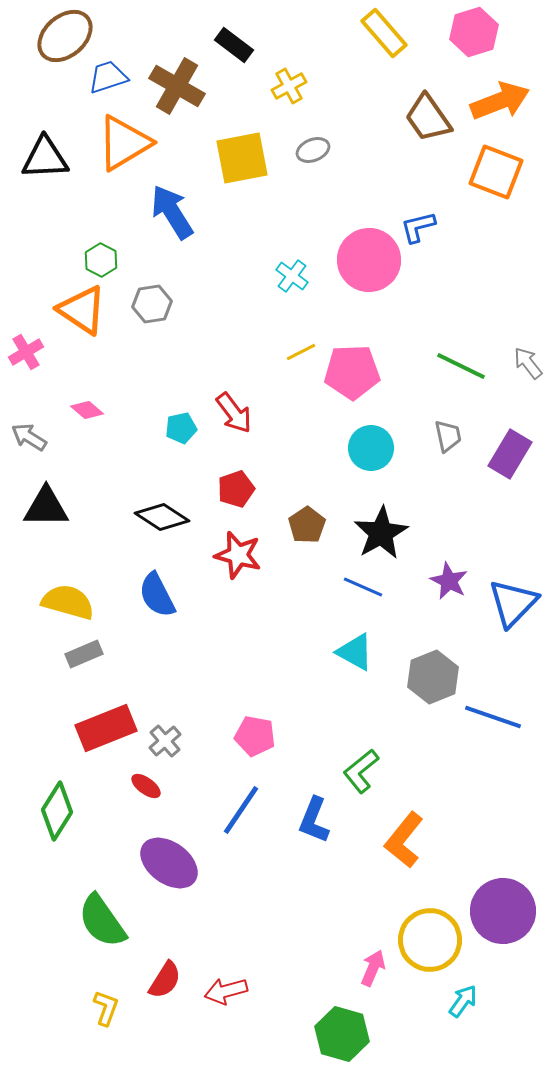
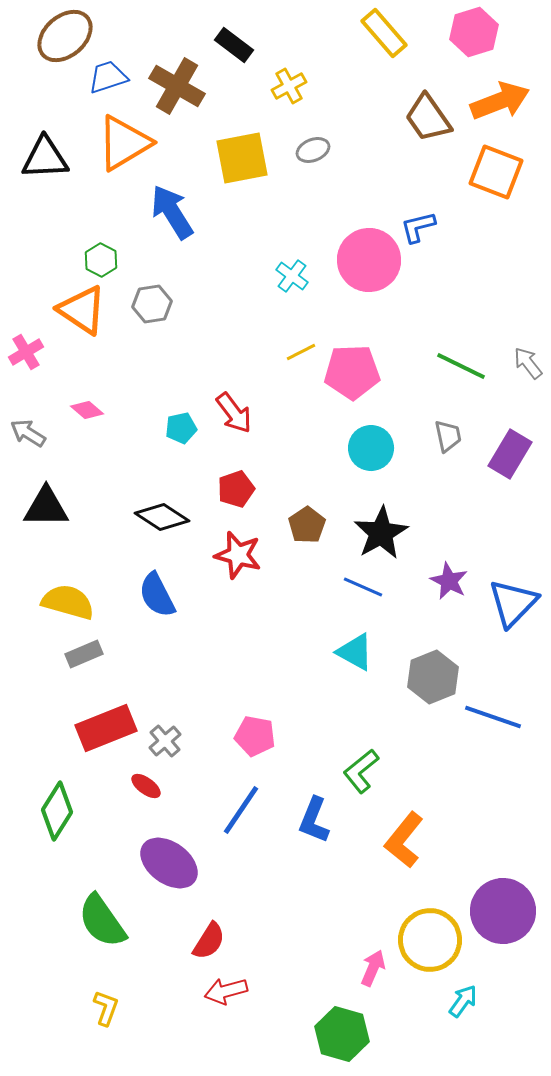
gray arrow at (29, 437): moved 1 px left, 4 px up
red semicircle at (165, 980): moved 44 px right, 39 px up
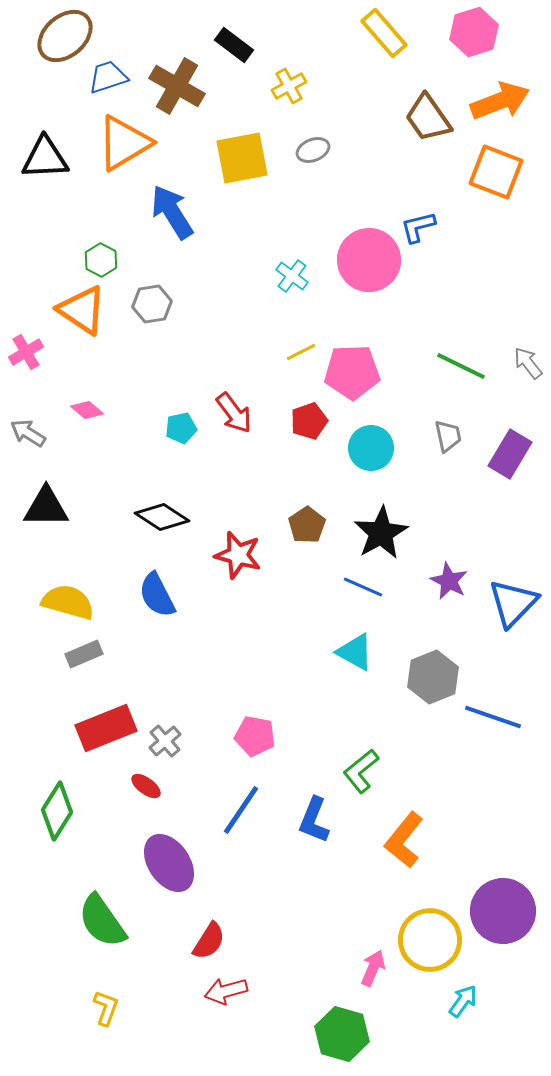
red pentagon at (236, 489): moved 73 px right, 68 px up
purple ellipse at (169, 863): rotated 20 degrees clockwise
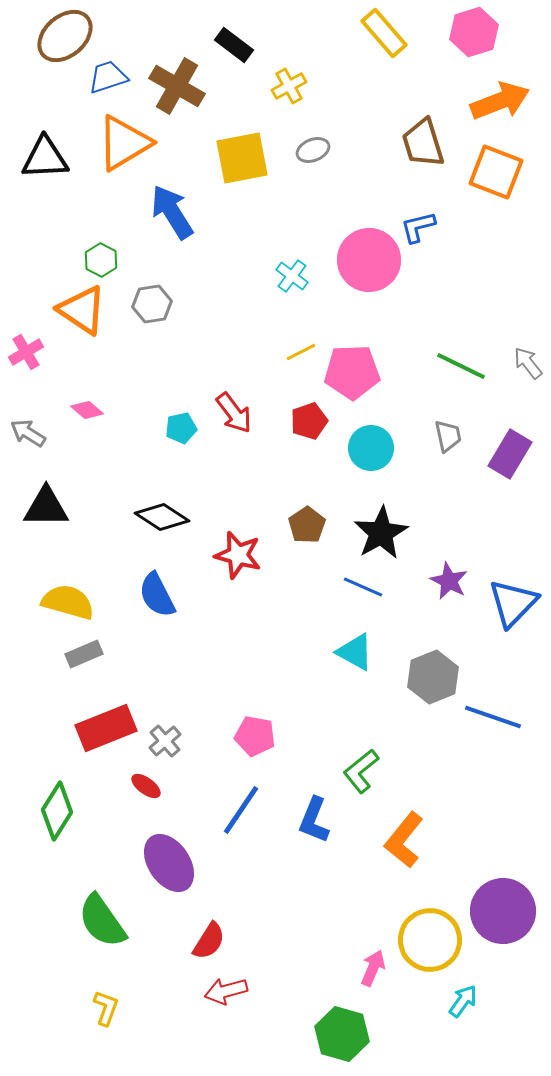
brown trapezoid at (428, 118): moved 5 px left, 25 px down; rotated 18 degrees clockwise
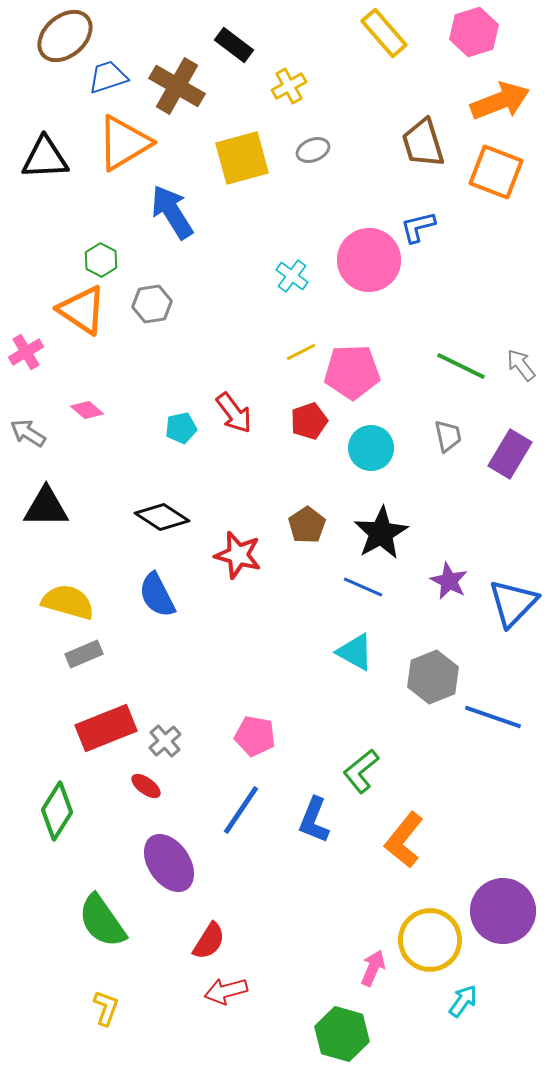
yellow square at (242, 158): rotated 4 degrees counterclockwise
gray arrow at (528, 363): moved 7 px left, 2 px down
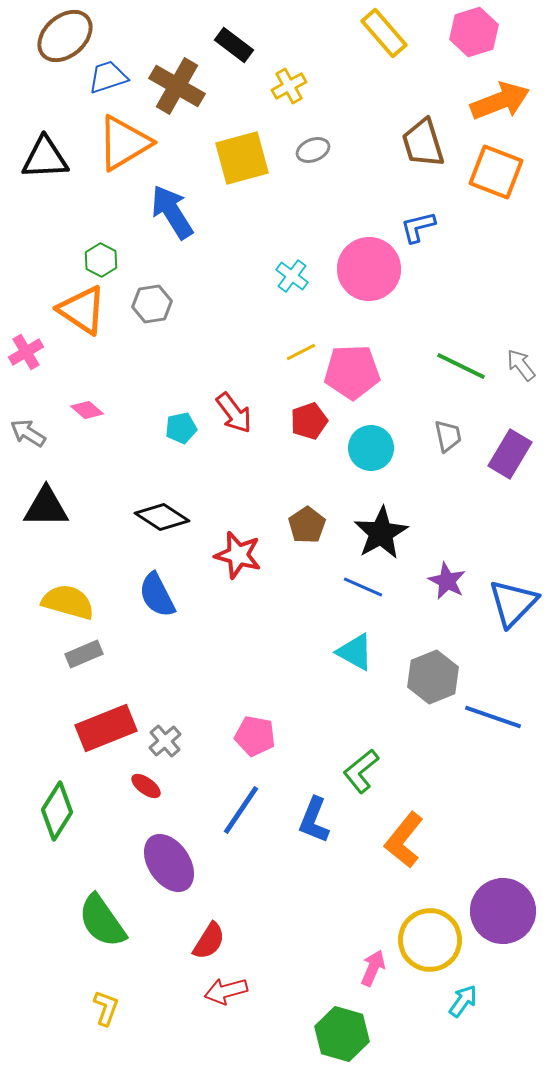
pink circle at (369, 260): moved 9 px down
purple star at (449, 581): moved 2 px left
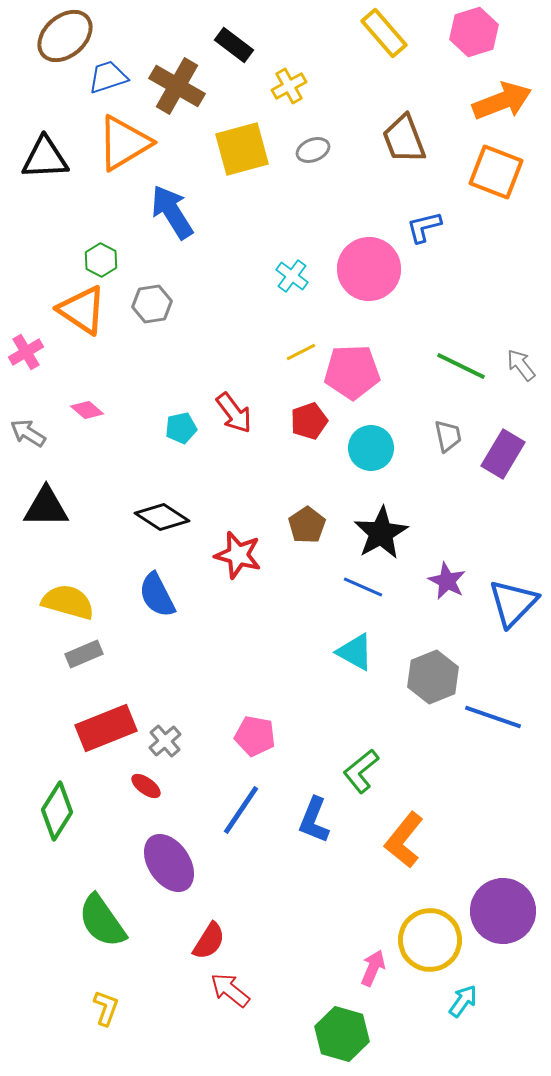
orange arrow at (500, 101): moved 2 px right
brown trapezoid at (423, 143): moved 19 px left, 4 px up; rotated 4 degrees counterclockwise
yellow square at (242, 158): moved 9 px up
blue L-shape at (418, 227): moved 6 px right
purple rectangle at (510, 454): moved 7 px left
red arrow at (226, 991): moved 4 px right, 1 px up; rotated 54 degrees clockwise
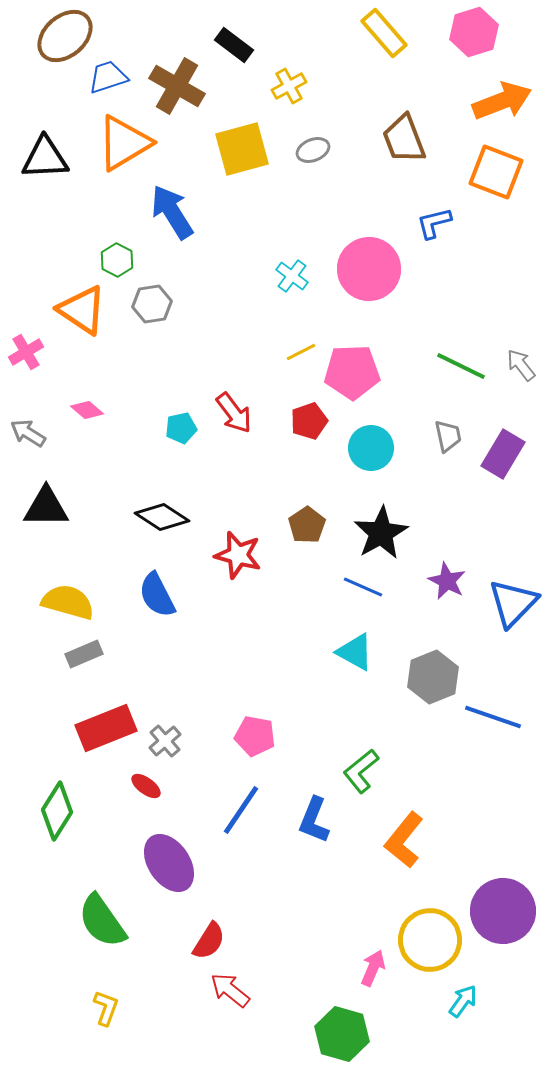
blue L-shape at (424, 227): moved 10 px right, 4 px up
green hexagon at (101, 260): moved 16 px right
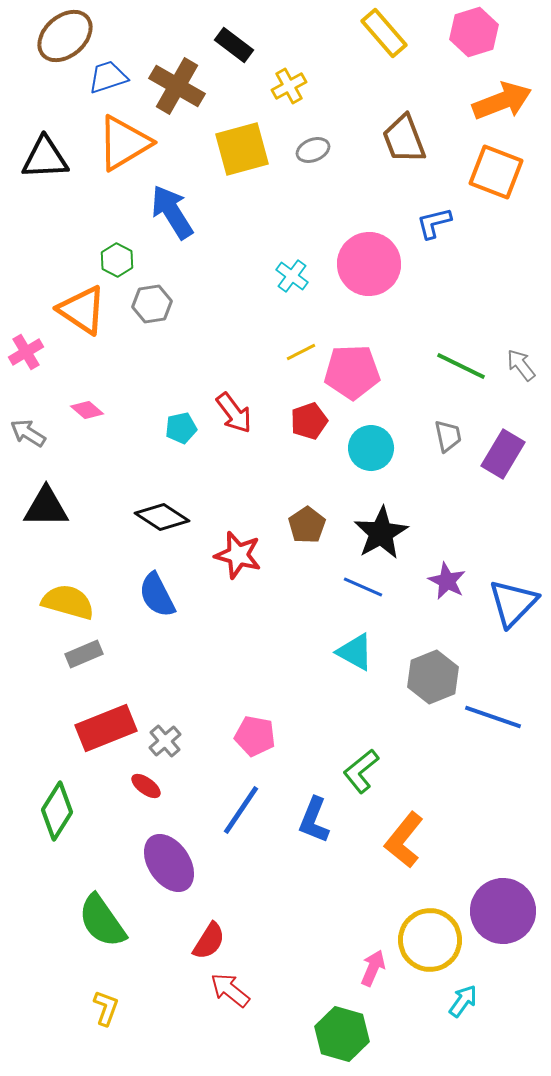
pink circle at (369, 269): moved 5 px up
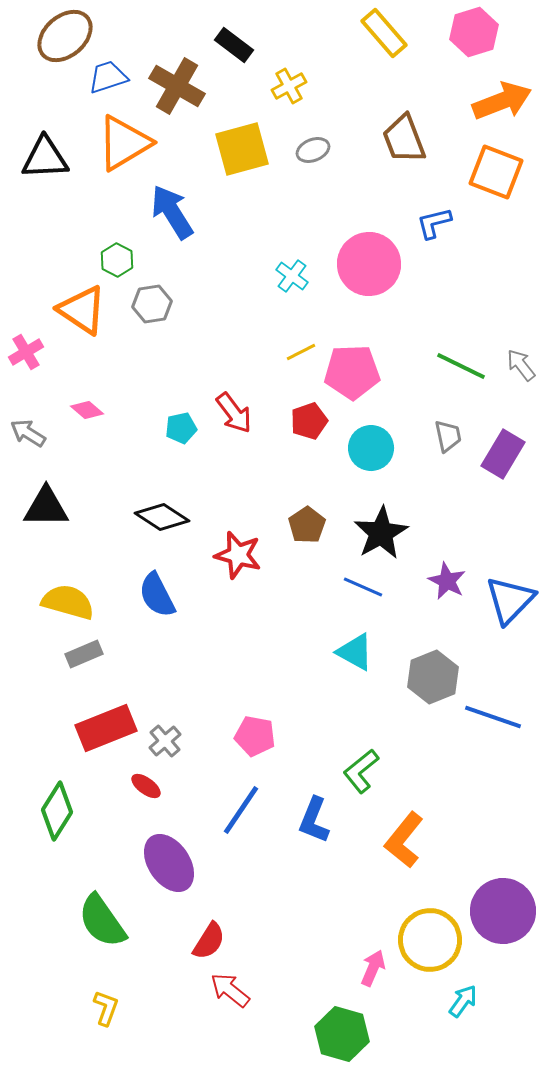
blue triangle at (513, 603): moved 3 px left, 3 px up
